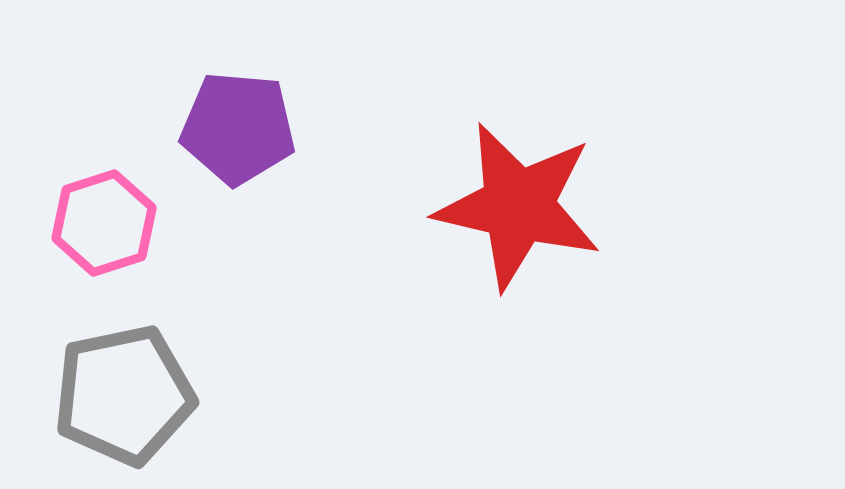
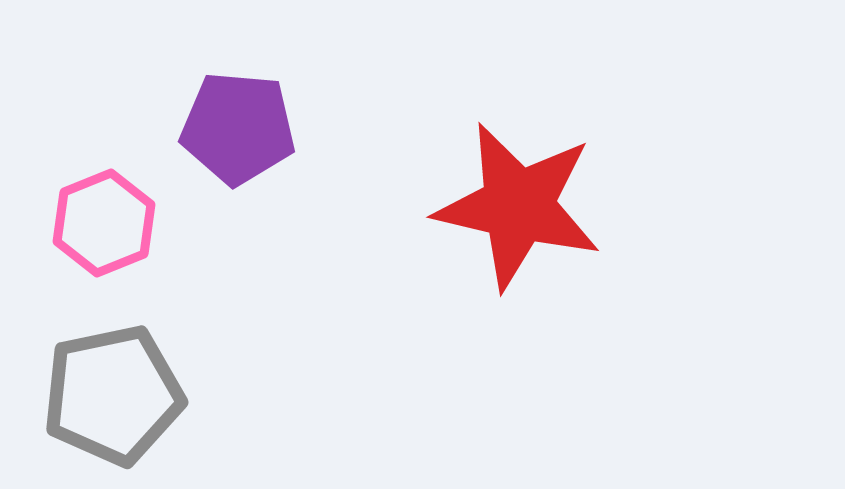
pink hexagon: rotated 4 degrees counterclockwise
gray pentagon: moved 11 px left
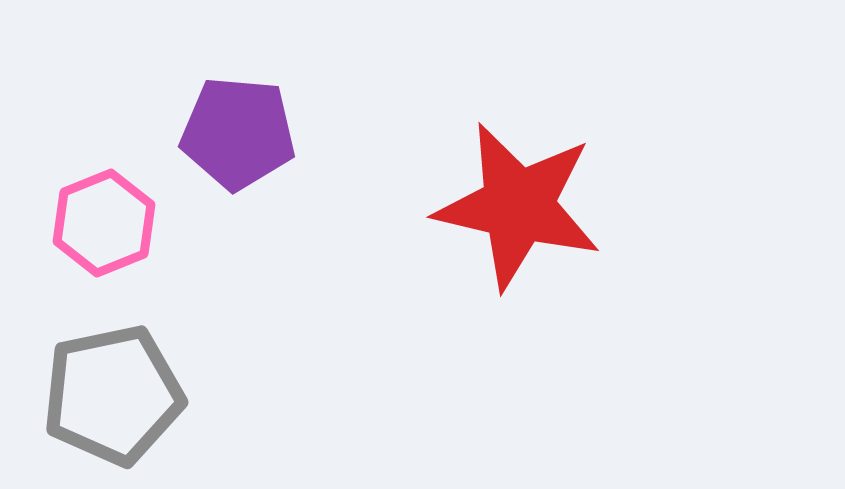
purple pentagon: moved 5 px down
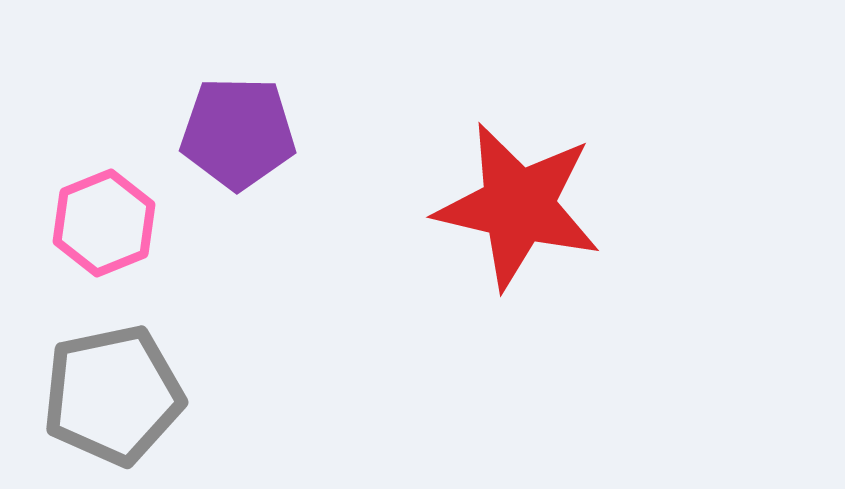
purple pentagon: rotated 4 degrees counterclockwise
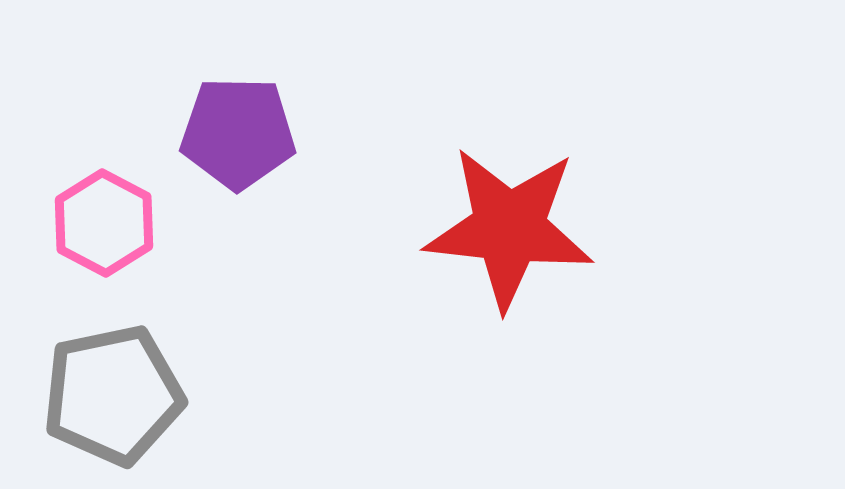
red star: moved 9 px left, 22 px down; rotated 7 degrees counterclockwise
pink hexagon: rotated 10 degrees counterclockwise
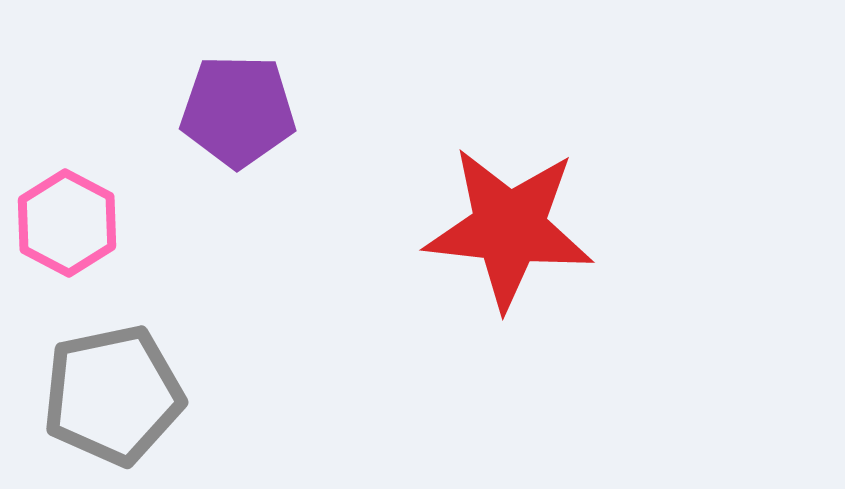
purple pentagon: moved 22 px up
pink hexagon: moved 37 px left
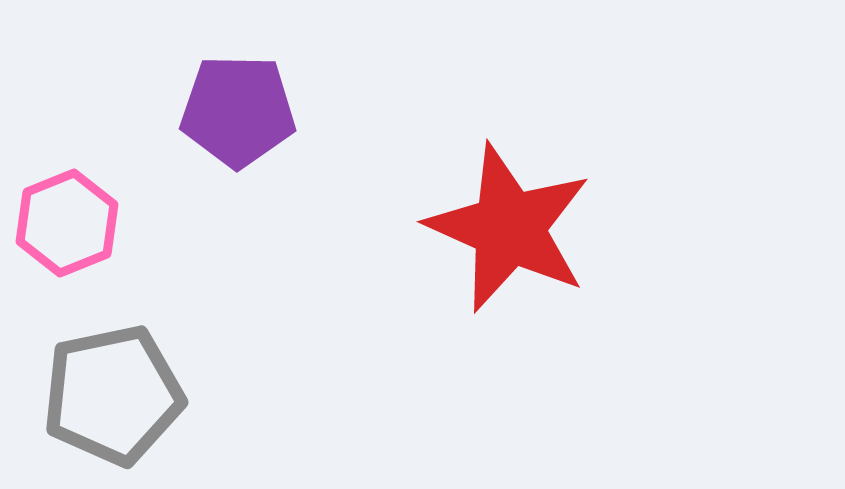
pink hexagon: rotated 10 degrees clockwise
red star: rotated 18 degrees clockwise
